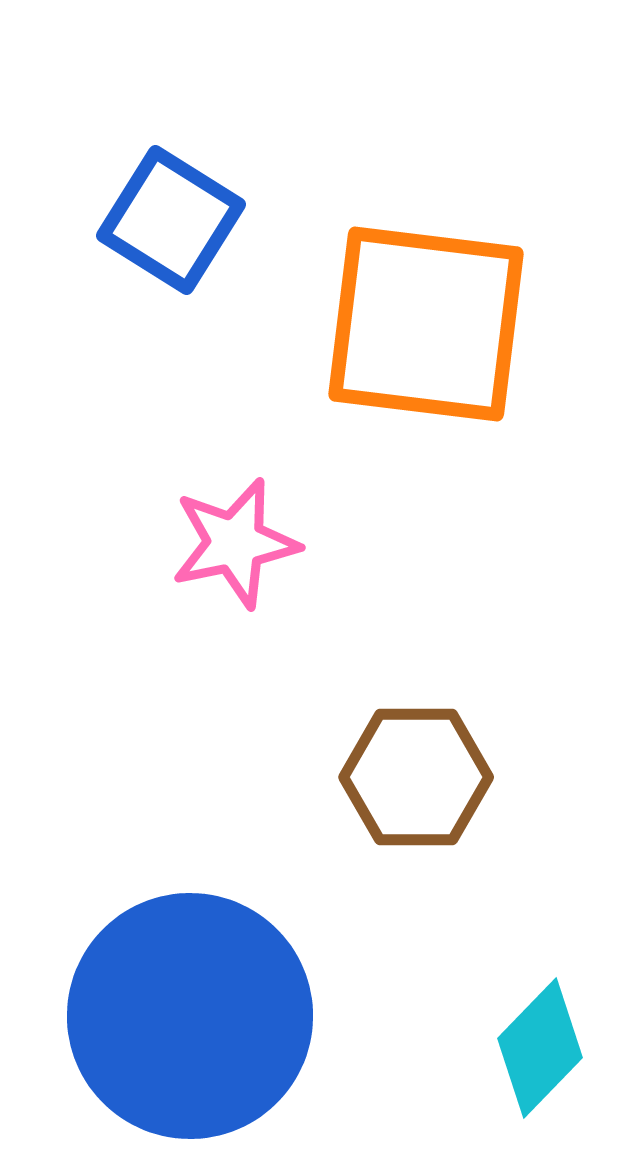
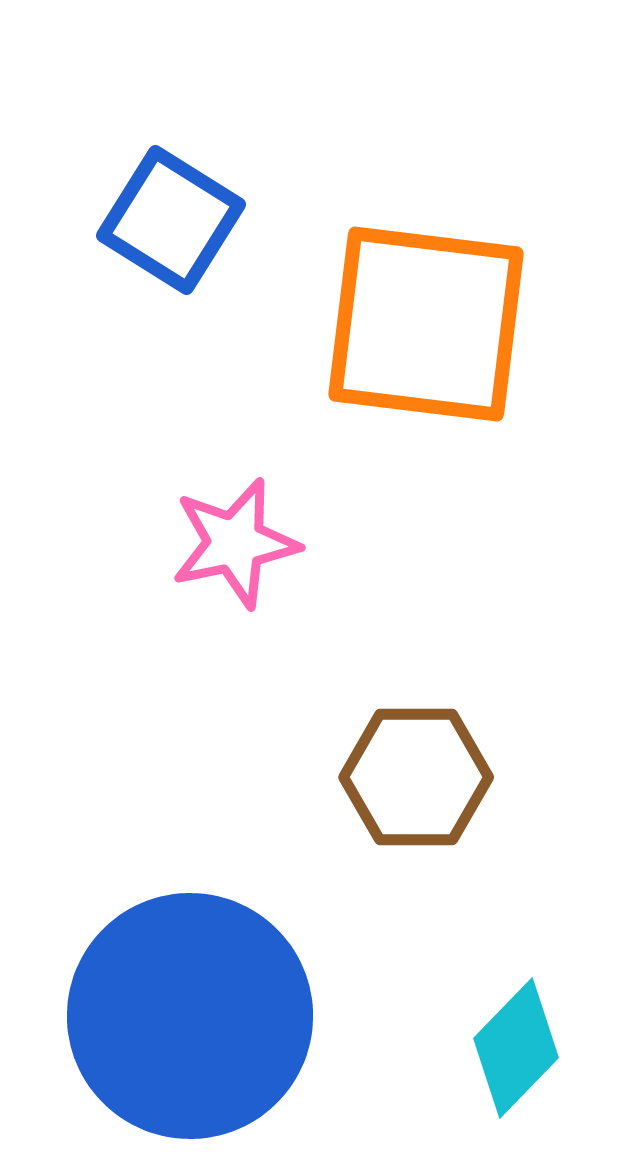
cyan diamond: moved 24 px left
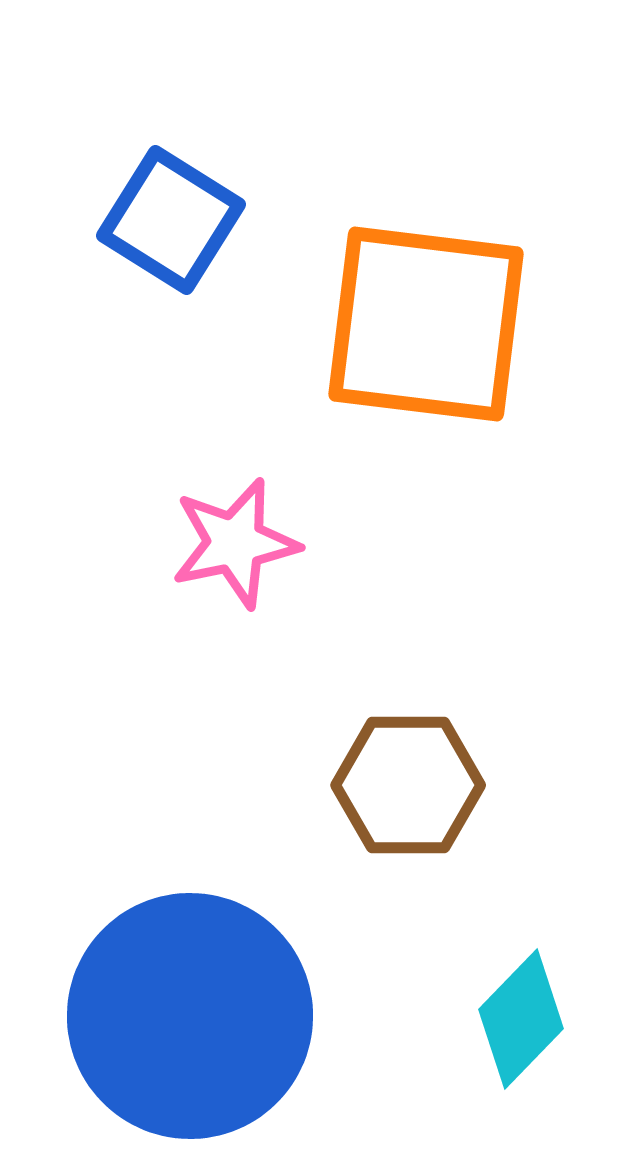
brown hexagon: moved 8 px left, 8 px down
cyan diamond: moved 5 px right, 29 px up
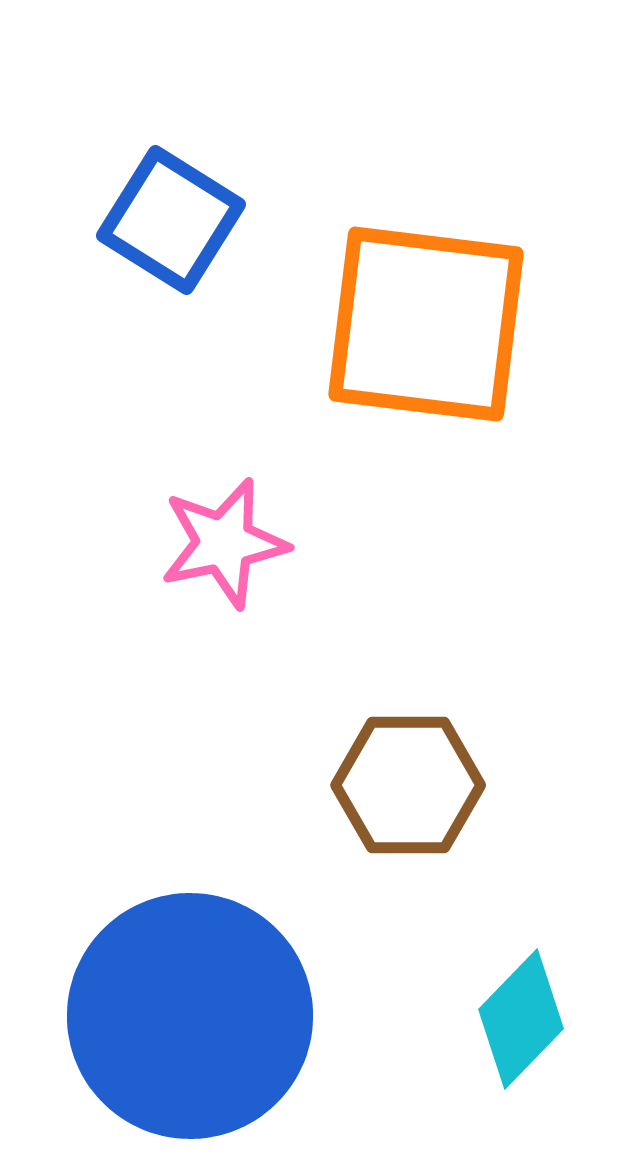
pink star: moved 11 px left
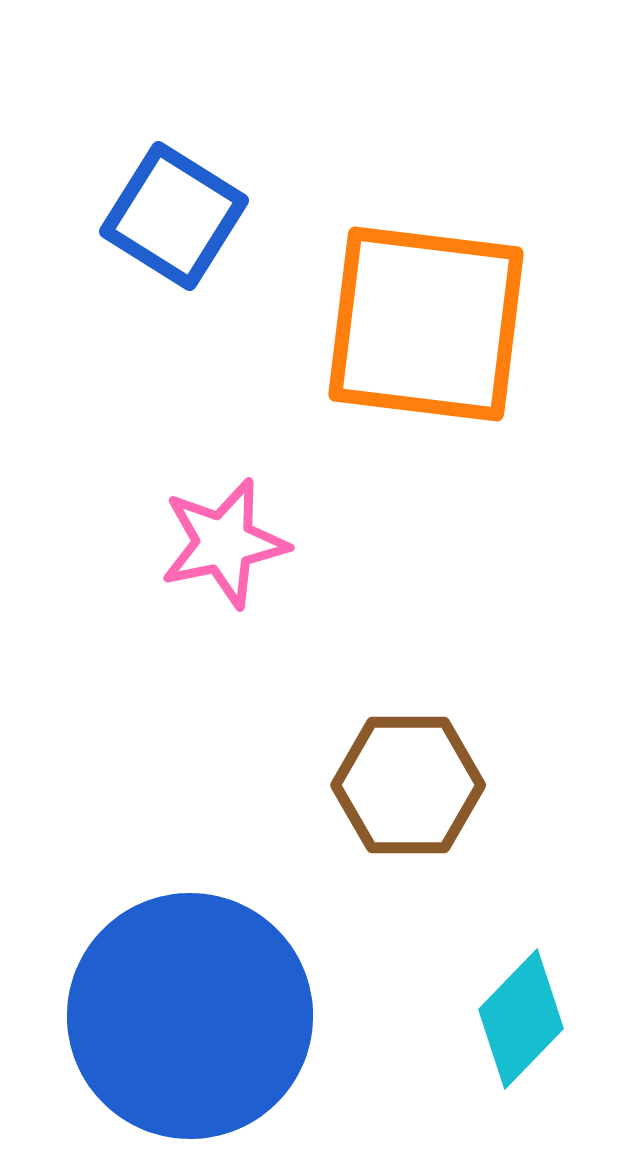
blue square: moved 3 px right, 4 px up
